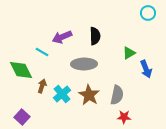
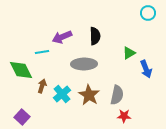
cyan line: rotated 40 degrees counterclockwise
red star: moved 1 px up
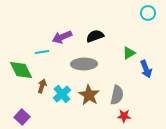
black semicircle: rotated 108 degrees counterclockwise
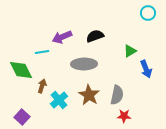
green triangle: moved 1 px right, 2 px up
cyan cross: moved 3 px left, 6 px down
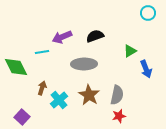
green diamond: moved 5 px left, 3 px up
brown arrow: moved 2 px down
red star: moved 5 px left; rotated 16 degrees counterclockwise
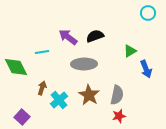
purple arrow: moved 6 px right; rotated 60 degrees clockwise
